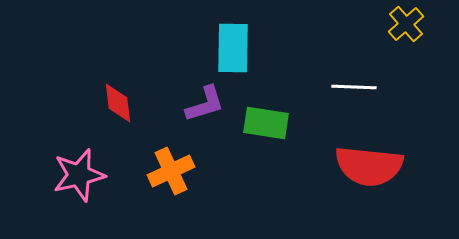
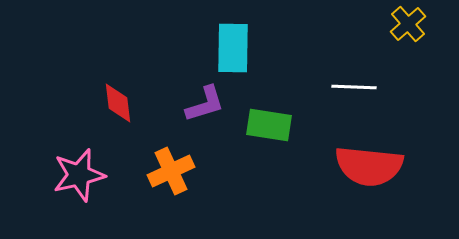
yellow cross: moved 2 px right
green rectangle: moved 3 px right, 2 px down
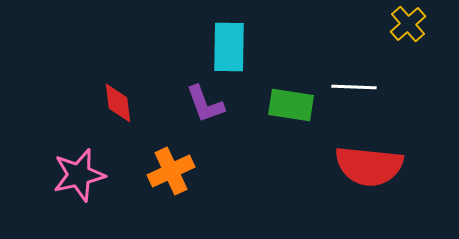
cyan rectangle: moved 4 px left, 1 px up
purple L-shape: rotated 87 degrees clockwise
green rectangle: moved 22 px right, 20 px up
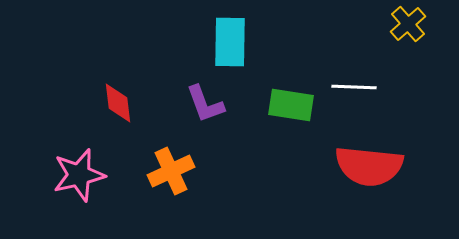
cyan rectangle: moved 1 px right, 5 px up
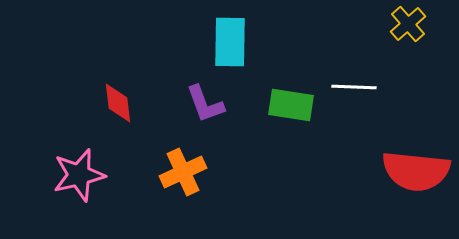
red semicircle: moved 47 px right, 5 px down
orange cross: moved 12 px right, 1 px down
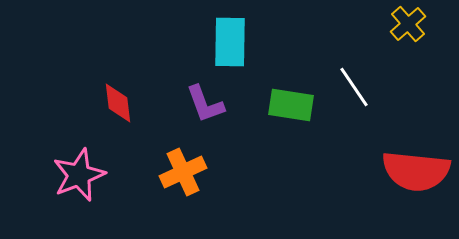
white line: rotated 54 degrees clockwise
pink star: rotated 8 degrees counterclockwise
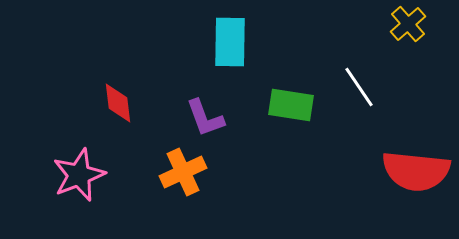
white line: moved 5 px right
purple L-shape: moved 14 px down
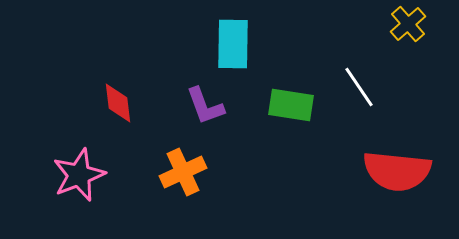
cyan rectangle: moved 3 px right, 2 px down
purple L-shape: moved 12 px up
red semicircle: moved 19 px left
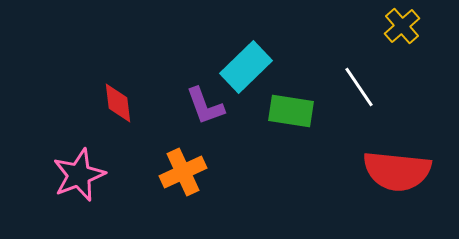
yellow cross: moved 6 px left, 2 px down
cyan rectangle: moved 13 px right, 23 px down; rotated 45 degrees clockwise
green rectangle: moved 6 px down
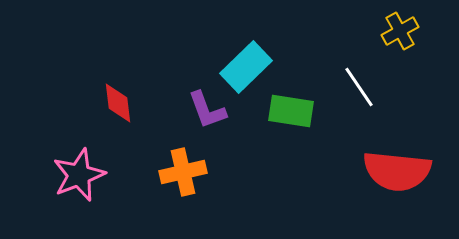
yellow cross: moved 2 px left, 5 px down; rotated 12 degrees clockwise
purple L-shape: moved 2 px right, 4 px down
orange cross: rotated 12 degrees clockwise
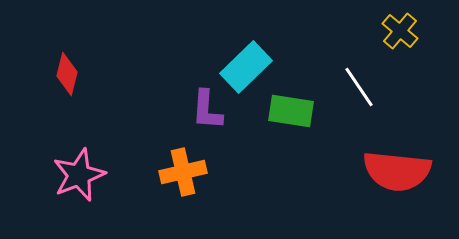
yellow cross: rotated 21 degrees counterclockwise
red diamond: moved 51 px left, 29 px up; rotated 21 degrees clockwise
purple L-shape: rotated 24 degrees clockwise
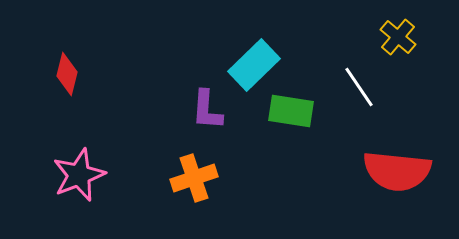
yellow cross: moved 2 px left, 6 px down
cyan rectangle: moved 8 px right, 2 px up
orange cross: moved 11 px right, 6 px down; rotated 6 degrees counterclockwise
